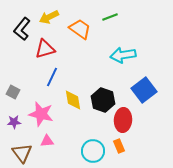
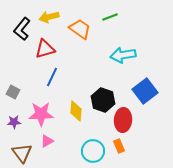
yellow arrow: rotated 12 degrees clockwise
blue square: moved 1 px right, 1 px down
yellow diamond: moved 3 px right, 11 px down; rotated 15 degrees clockwise
pink star: rotated 15 degrees counterclockwise
pink triangle: rotated 24 degrees counterclockwise
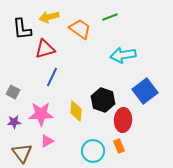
black L-shape: rotated 45 degrees counterclockwise
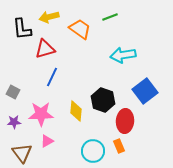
red ellipse: moved 2 px right, 1 px down
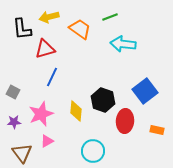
cyan arrow: moved 11 px up; rotated 15 degrees clockwise
pink star: rotated 20 degrees counterclockwise
orange rectangle: moved 38 px right, 16 px up; rotated 56 degrees counterclockwise
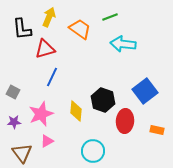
yellow arrow: rotated 126 degrees clockwise
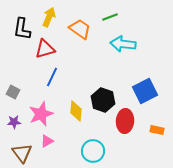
black L-shape: rotated 15 degrees clockwise
blue square: rotated 10 degrees clockwise
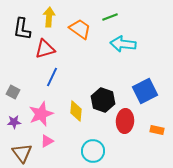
yellow arrow: rotated 18 degrees counterclockwise
